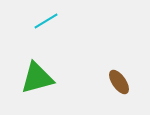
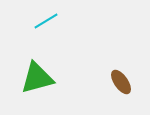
brown ellipse: moved 2 px right
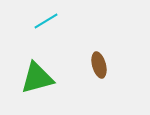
brown ellipse: moved 22 px left, 17 px up; rotated 20 degrees clockwise
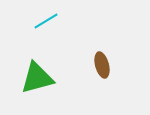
brown ellipse: moved 3 px right
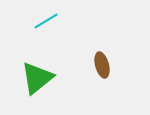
green triangle: rotated 24 degrees counterclockwise
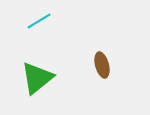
cyan line: moved 7 px left
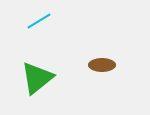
brown ellipse: rotated 75 degrees counterclockwise
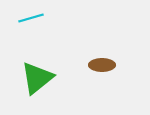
cyan line: moved 8 px left, 3 px up; rotated 15 degrees clockwise
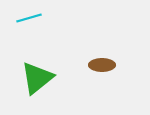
cyan line: moved 2 px left
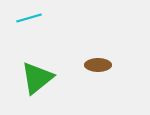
brown ellipse: moved 4 px left
